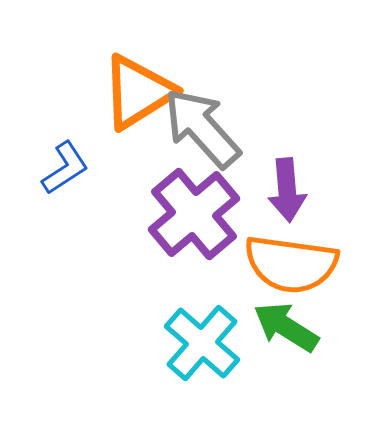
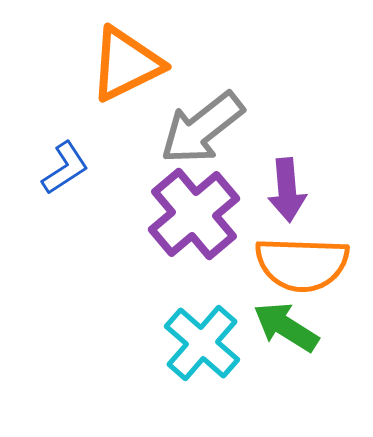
orange triangle: moved 12 px left, 28 px up; rotated 6 degrees clockwise
gray arrow: rotated 86 degrees counterclockwise
orange semicircle: moved 11 px right; rotated 6 degrees counterclockwise
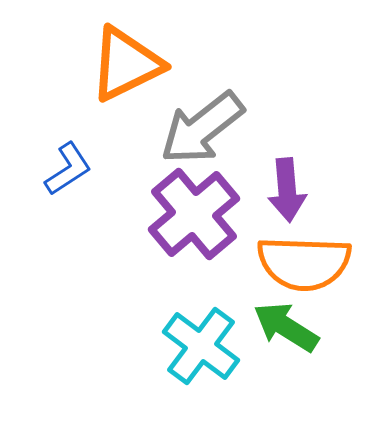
blue L-shape: moved 3 px right, 1 px down
orange semicircle: moved 2 px right, 1 px up
cyan cross: moved 1 px left, 3 px down; rotated 4 degrees counterclockwise
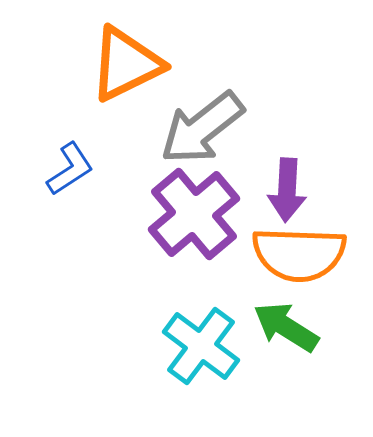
blue L-shape: moved 2 px right
purple arrow: rotated 8 degrees clockwise
orange semicircle: moved 5 px left, 9 px up
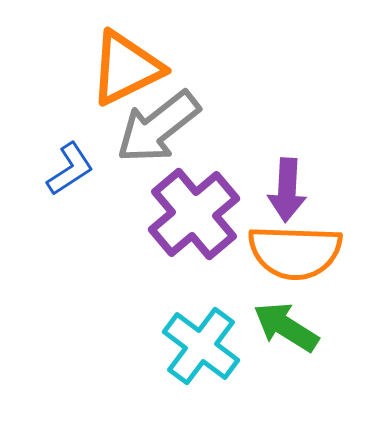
orange triangle: moved 4 px down
gray arrow: moved 44 px left, 1 px up
orange semicircle: moved 4 px left, 2 px up
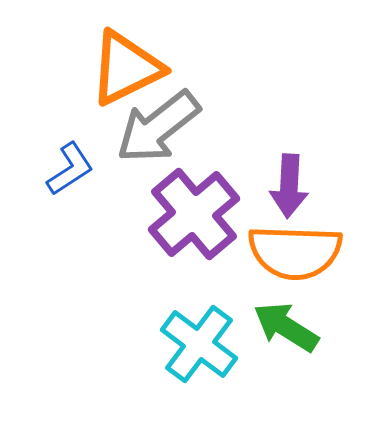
purple arrow: moved 2 px right, 4 px up
cyan cross: moved 2 px left, 2 px up
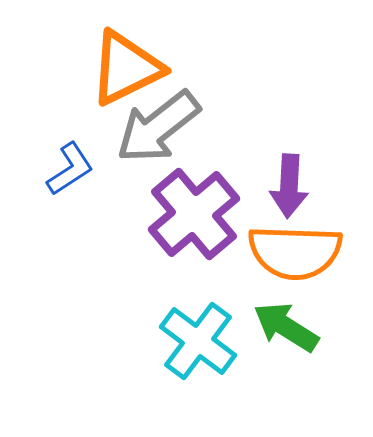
cyan cross: moved 1 px left, 3 px up
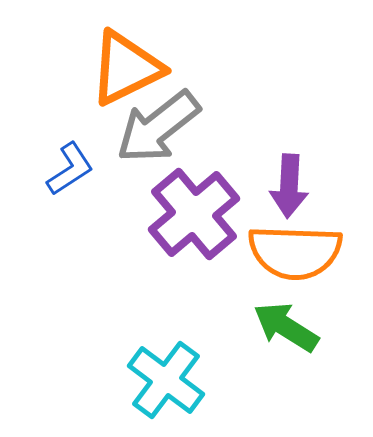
cyan cross: moved 32 px left, 39 px down
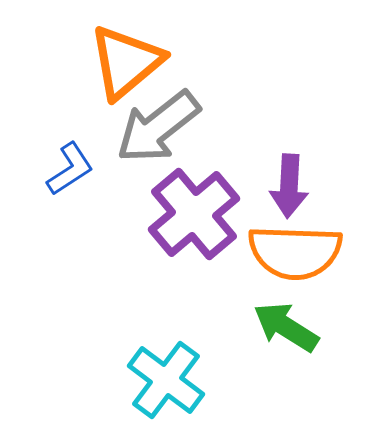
orange triangle: moved 6 px up; rotated 14 degrees counterclockwise
